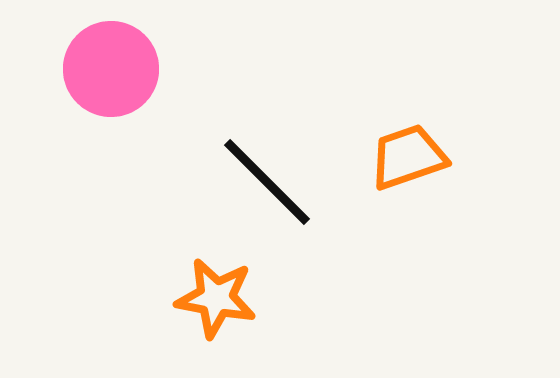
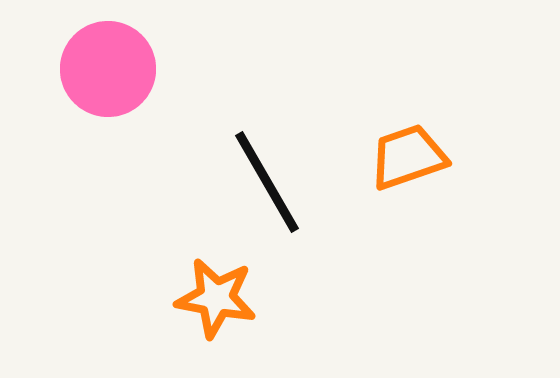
pink circle: moved 3 px left
black line: rotated 15 degrees clockwise
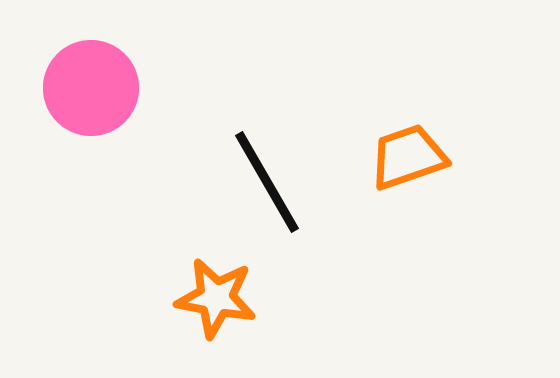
pink circle: moved 17 px left, 19 px down
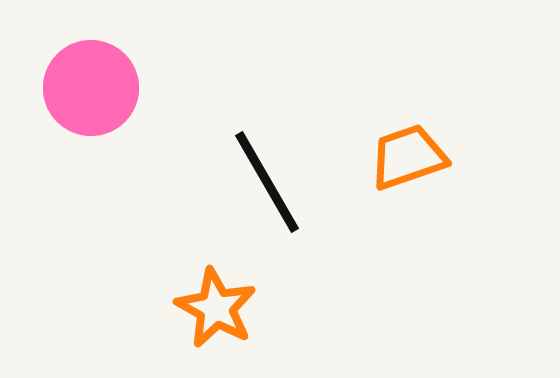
orange star: moved 10 px down; rotated 18 degrees clockwise
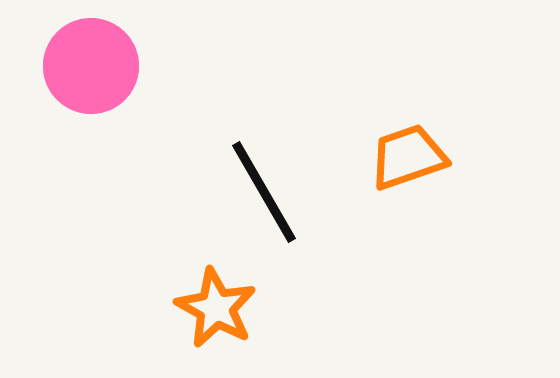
pink circle: moved 22 px up
black line: moved 3 px left, 10 px down
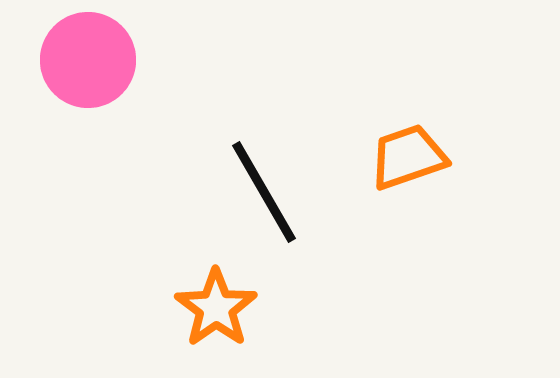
pink circle: moved 3 px left, 6 px up
orange star: rotated 8 degrees clockwise
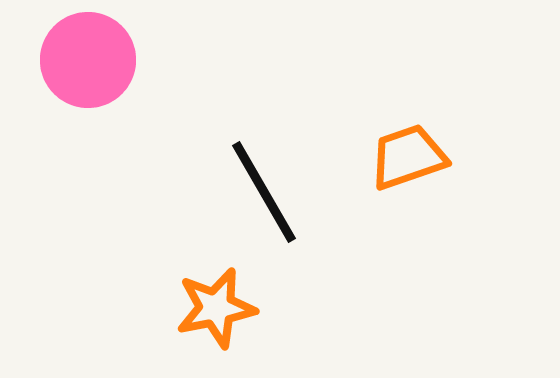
orange star: rotated 24 degrees clockwise
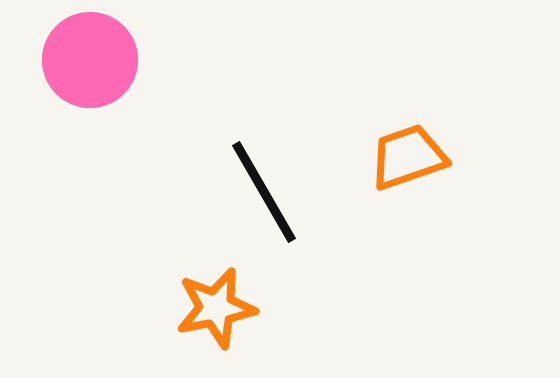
pink circle: moved 2 px right
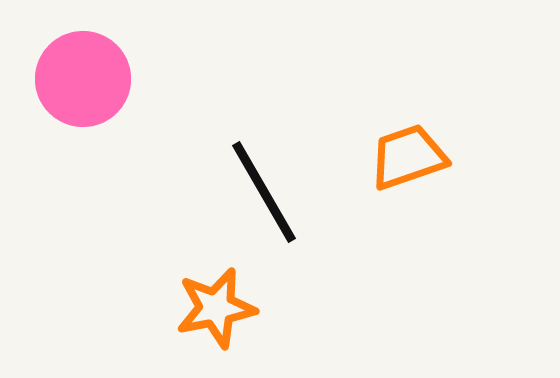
pink circle: moved 7 px left, 19 px down
